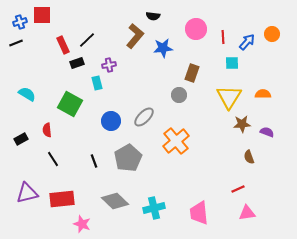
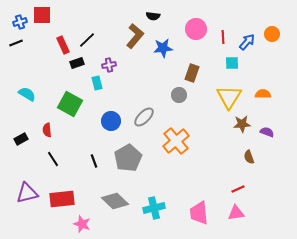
pink triangle at (247, 213): moved 11 px left
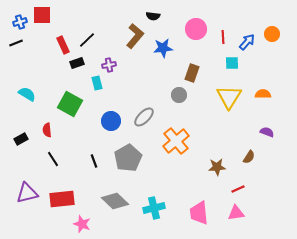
brown star at (242, 124): moved 25 px left, 43 px down
brown semicircle at (249, 157): rotated 128 degrees counterclockwise
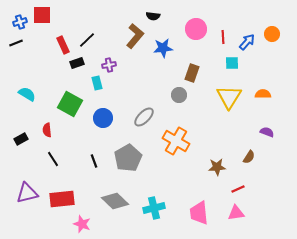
blue circle at (111, 121): moved 8 px left, 3 px up
orange cross at (176, 141): rotated 20 degrees counterclockwise
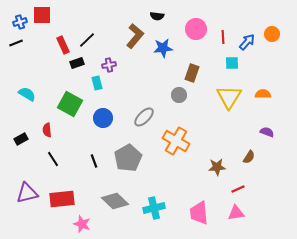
black semicircle at (153, 16): moved 4 px right
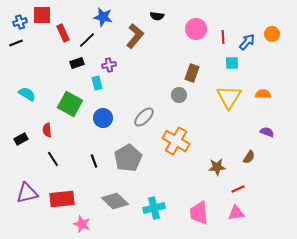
red rectangle at (63, 45): moved 12 px up
blue star at (163, 48): moved 60 px left, 31 px up; rotated 18 degrees clockwise
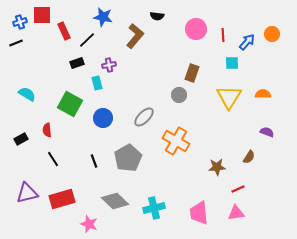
red rectangle at (63, 33): moved 1 px right, 2 px up
red line at (223, 37): moved 2 px up
red rectangle at (62, 199): rotated 10 degrees counterclockwise
pink star at (82, 224): moved 7 px right
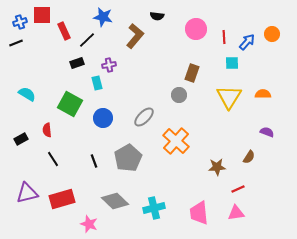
red line at (223, 35): moved 1 px right, 2 px down
orange cross at (176, 141): rotated 12 degrees clockwise
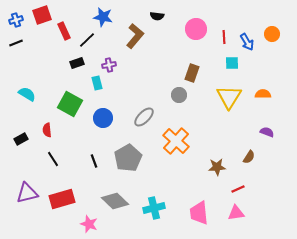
red square at (42, 15): rotated 18 degrees counterclockwise
blue cross at (20, 22): moved 4 px left, 2 px up
blue arrow at (247, 42): rotated 108 degrees clockwise
